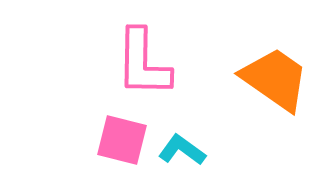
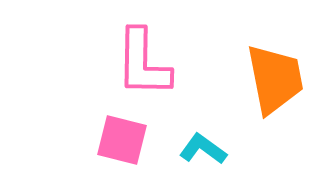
orange trapezoid: rotated 44 degrees clockwise
cyan L-shape: moved 21 px right, 1 px up
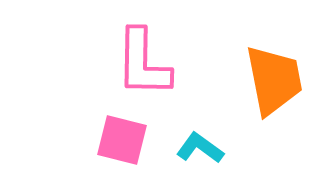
orange trapezoid: moved 1 px left, 1 px down
cyan L-shape: moved 3 px left, 1 px up
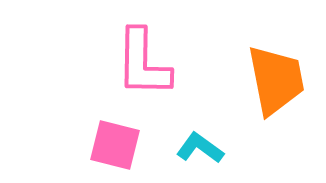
orange trapezoid: moved 2 px right
pink square: moved 7 px left, 5 px down
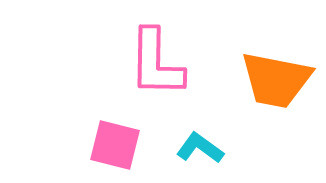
pink L-shape: moved 13 px right
orange trapezoid: rotated 112 degrees clockwise
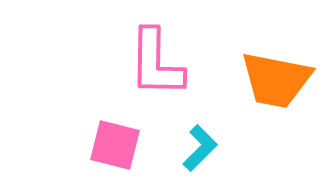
cyan L-shape: rotated 99 degrees clockwise
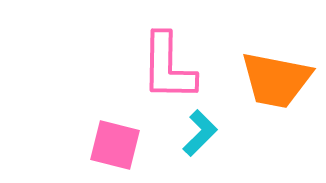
pink L-shape: moved 12 px right, 4 px down
cyan L-shape: moved 15 px up
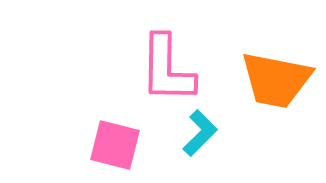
pink L-shape: moved 1 px left, 2 px down
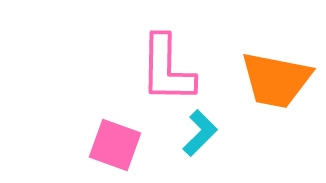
pink square: rotated 6 degrees clockwise
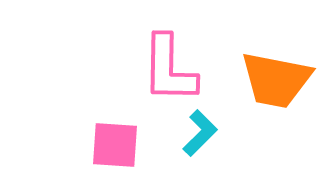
pink L-shape: moved 2 px right
pink square: rotated 16 degrees counterclockwise
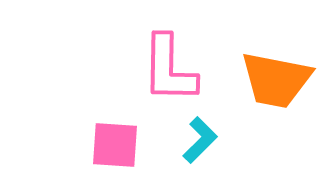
cyan L-shape: moved 7 px down
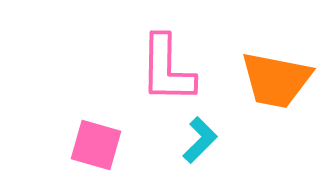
pink L-shape: moved 2 px left
pink square: moved 19 px left; rotated 12 degrees clockwise
